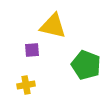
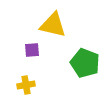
yellow triangle: moved 1 px up
green pentagon: moved 1 px left, 2 px up
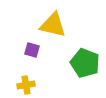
purple square: rotated 21 degrees clockwise
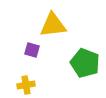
yellow triangle: rotated 20 degrees counterclockwise
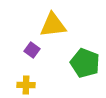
purple square: rotated 21 degrees clockwise
yellow cross: rotated 12 degrees clockwise
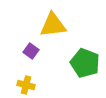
purple square: moved 1 px left, 1 px down
yellow cross: rotated 12 degrees clockwise
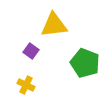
yellow triangle: moved 1 px right
yellow cross: rotated 12 degrees clockwise
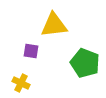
purple square: rotated 28 degrees counterclockwise
yellow cross: moved 5 px left, 2 px up
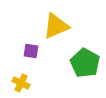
yellow triangle: moved 2 px right, 1 px down; rotated 16 degrees counterclockwise
green pentagon: rotated 8 degrees clockwise
